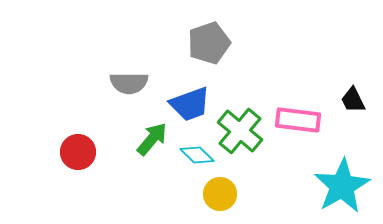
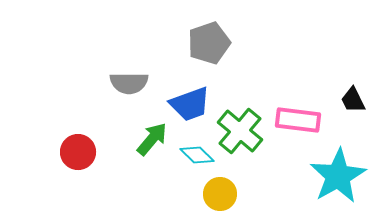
cyan star: moved 4 px left, 10 px up
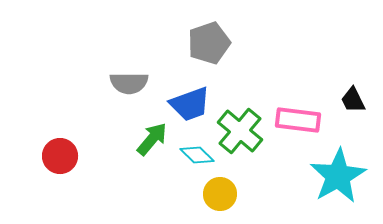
red circle: moved 18 px left, 4 px down
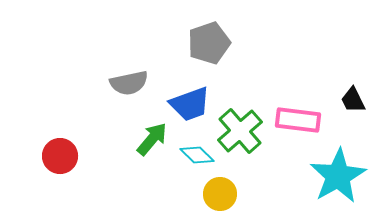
gray semicircle: rotated 12 degrees counterclockwise
green cross: rotated 9 degrees clockwise
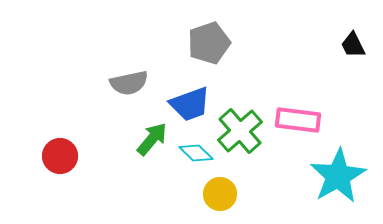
black trapezoid: moved 55 px up
cyan diamond: moved 1 px left, 2 px up
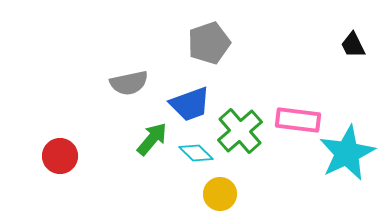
cyan star: moved 9 px right, 23 px up; rotated 4 degrees clockwise
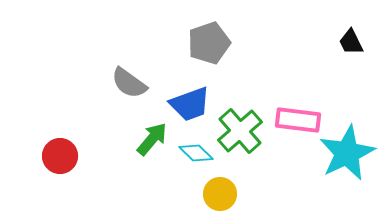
black trapezoid: moved 2 px left, 3 px up
gray semicircle: rotated 48 degrees clockwise
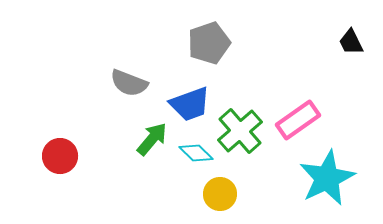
gray semicircle: rotated 15 degrees counterclockwise
pink rectangle: rotated 42 degrees counterclockwise
cyan star: moved 20 px left, 25 px down
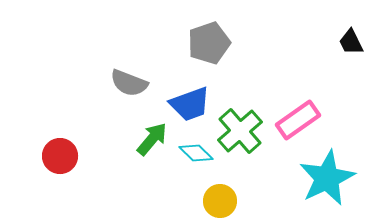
yellow circle: moved 7 px down
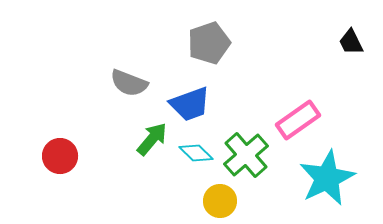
green cross: moved 6 px right, 24 px down
